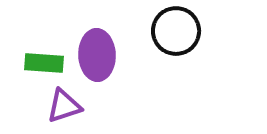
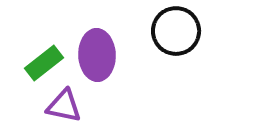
green rectangle: rotated 42 degrees counterclockwise
purple triangle: rotated 30 degrees clockwise
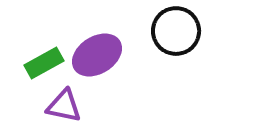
purple ellipse: rotated 60 degrees clockwise
green rectangle: rotated 9 degrees clockwise
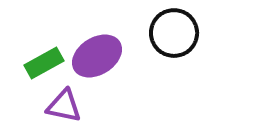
black circle: moved 2 px left, 2 px down
purple ellipse: moved 1 px down
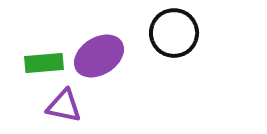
purple ellipse: moved 2 px right
green rectangle: rotated 24 degrees clockwise
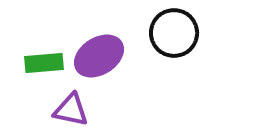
purple triangle: moved 7 px right, 4 px down
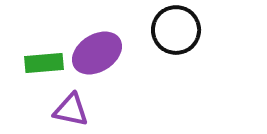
black circle: moved 2 px right, 3 px up
purple ellipse: moved 2 px left, 3 px up
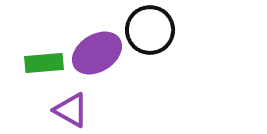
black circle: moved 26 px left
purple triangle: rotated 18 degrees clockwise
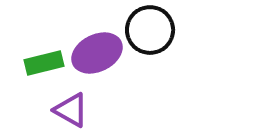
purple ellipse: rotated 6 degrees clockwise
green rectangle: rotated 9 degrees counterclockwise
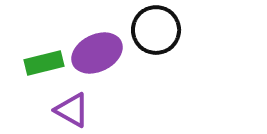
black circle: moved 6 px right
purple triangle: moved 1 px right
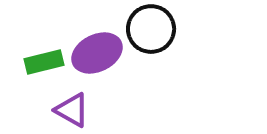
black circle: moved 5 px left, 1 px up
green rectangle: moved 1 px up
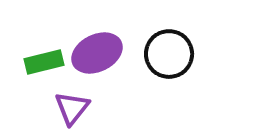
black circle: moved 18 px right, 25 px down
purple triangle: moved 2 px up; rotated 39 degrees clockwise
